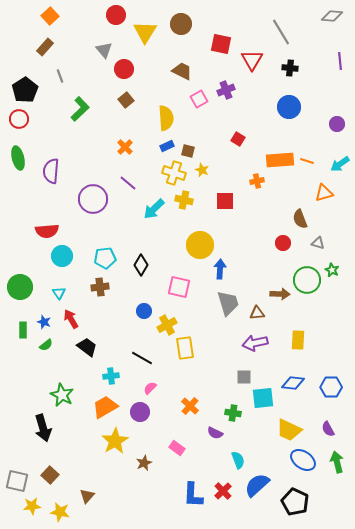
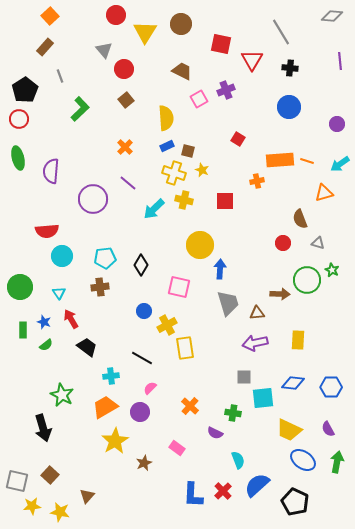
green arrow at (337, 462): rotated 25 degrees clockwise
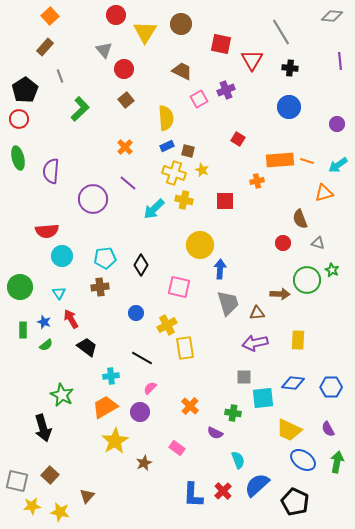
cyan arrow at (340, 164): moved 2 px left, 1 px down
blue circle at (144, 311): moved 8 px left, 2 px down
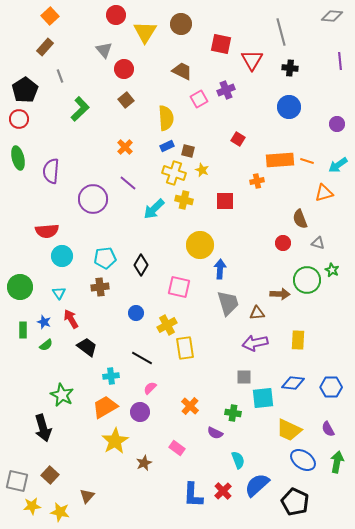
gray line at (281, 32): rotated 16 degrees clockwise
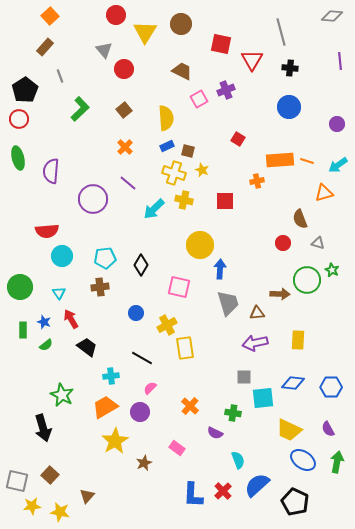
brown square at (126, 100): moved 2 px left, 10 px down
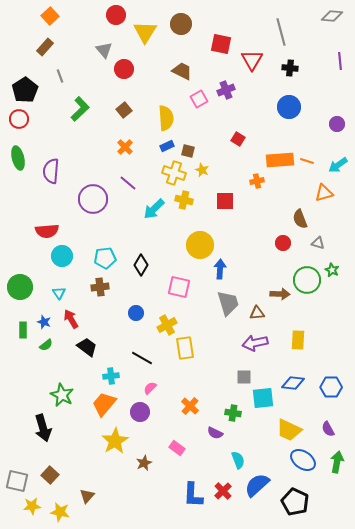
orange trapezoid at (105, 407): moved 1 px left, 3 px up; rotated 20 degrees counterclockwise
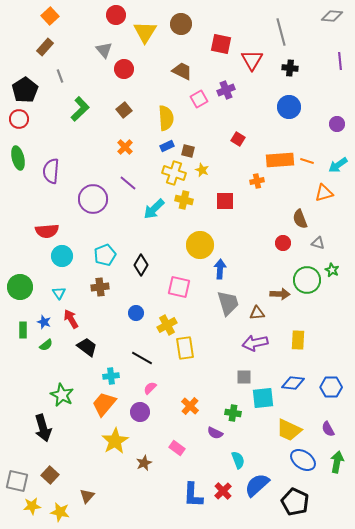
cyan pentagon at (105, 258): moved 3 px up; rotated 15 degrees counterclockwise
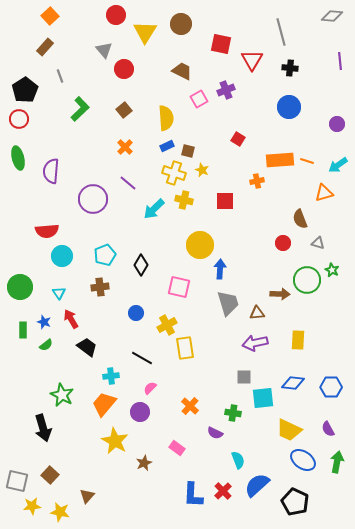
yellow star at (115, 441): rotated 12 degrees counterclockwise
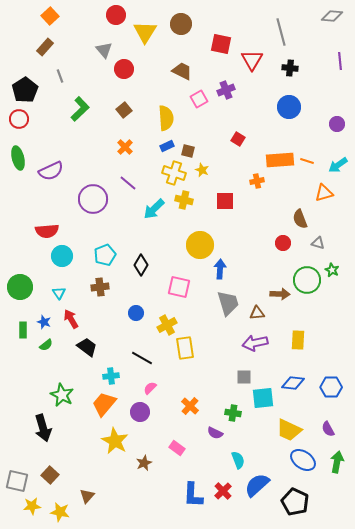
purple semicircle at (51, 171): rotated 120 degrees counterclockwise
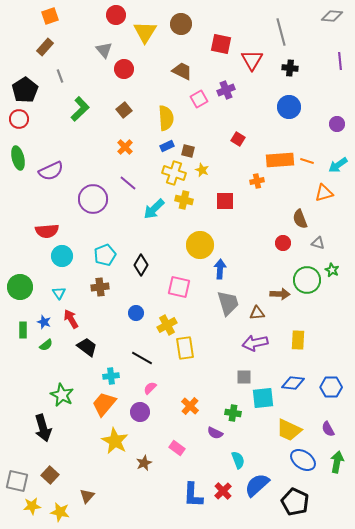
orange square at (50, 16): rotated 24 degrees clockwise
